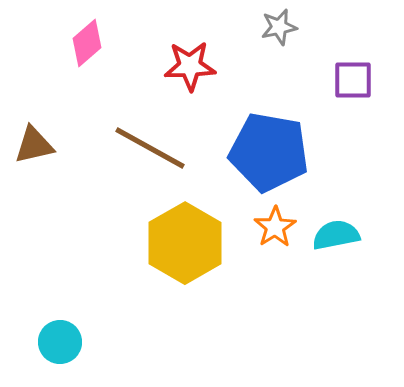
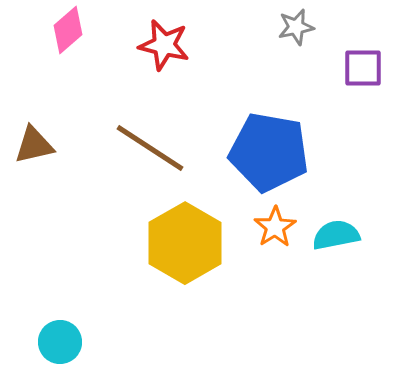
gray star: moved 17 px right
pink diamond: moved 19 px left, 13 px up
red star: moved 26 px left, 21 px up; rotated 15 degrees clockwise
purple square: moved 10 px right, 12 px up
brown line: rotated 4 degrees clockwise
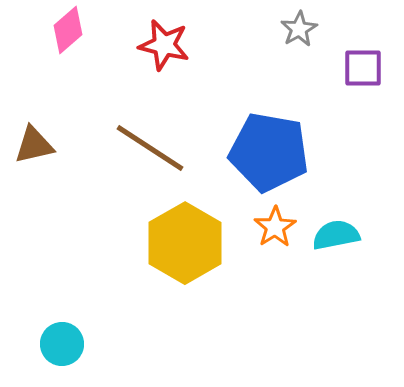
gray star: moved 3 px right, 2 px down; rotated 18 degrees counterclockwise
cyan circle: moved 2 px right, 2 px down
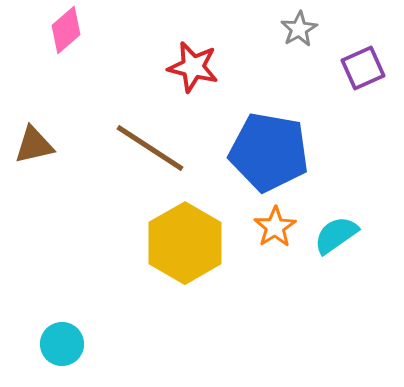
pink diamond: moved 2 px left
red star: moved 29 px right, 22 px down
purple square: rotated 24 degrees counterclockwise
cyan semicircle: rotated 24 degrees counterclockwise
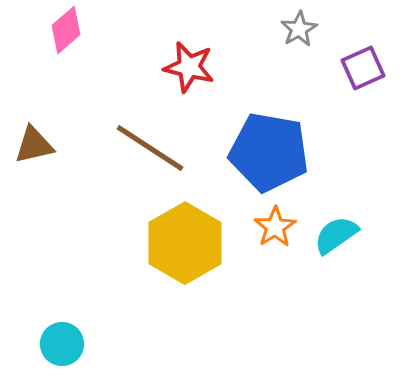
red star: moved 4 px left
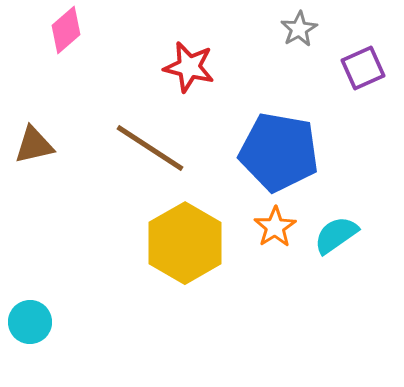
blue pentagon: moved 10 px right
cyan circle: moved 32 px left, 22 px up
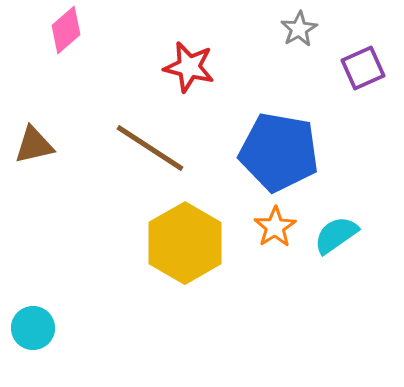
cyan circle: moved 3 px right, 6 px down
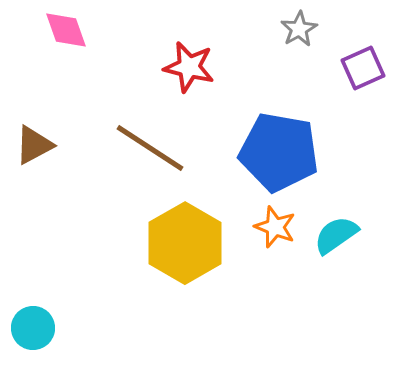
pink diamond: rotated 69 degrees counterclockwise
brown triangle: rotated 15 degrees counterclockwise
orange star: rotated 18 degrees counterclockwise
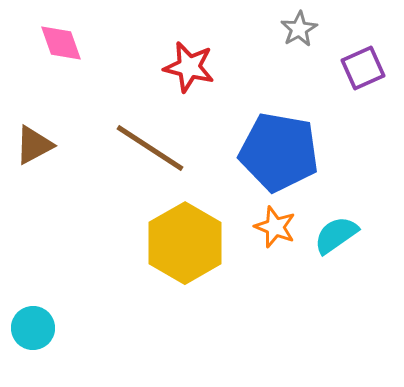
pink diamond: moved 5 px left, 13 px down
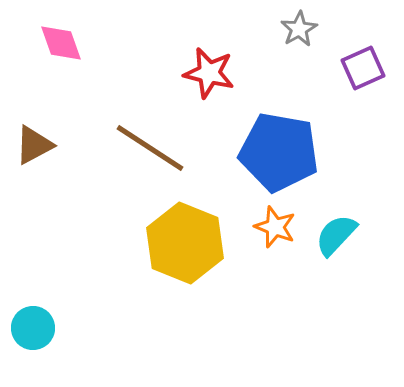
red star: moved 20 px right, 6 px down
cyan semicircle: rotated 12 degrees counterclockwise
yellow hexagon: rotated 8 degrees counterclockwise
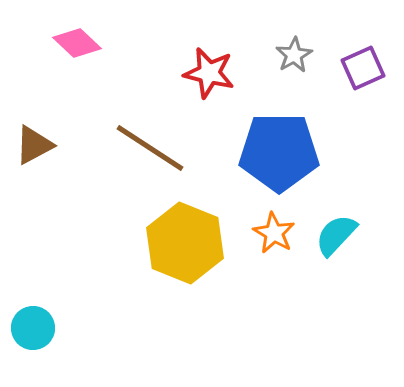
gray star: moved 5 px left, 26 px down
pink diamond: moved 16 px right; rotated 27 degrees counterclockwise
blue pentagon: rotated 10 degrees counterclockwise
orange star: moved 1 px left, 6 px down; rotated 9 degrees clockwise
